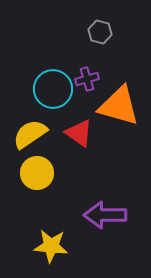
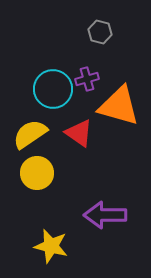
yellow star: rotated 8 degrees clockwise
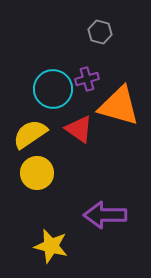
red triangle: moved 4 px up
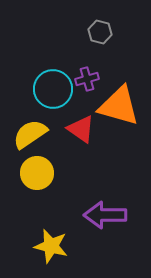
red triangle: moved 2 px right
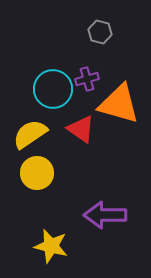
orange triangle: moved 2 px up
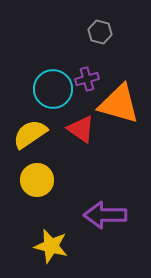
yellow circle: moved 7 px down
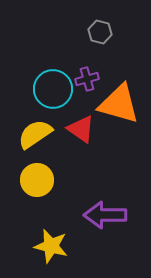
yellow semicircle: moved 5 px right
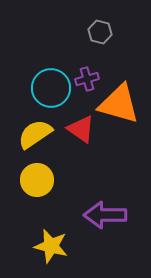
cyan circle: moved 2 px left, 1 px up
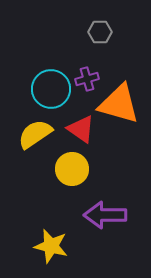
gray hexagon: rotated 15 degrees counterclockwise
cyan circle: moved 1 px down
yellow circle: moved 35 px right, 11 px up
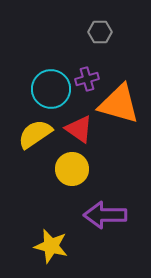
red triangle: moved 2 px left
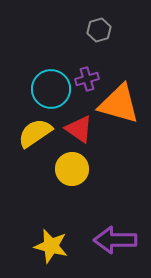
gray hexagon: moved 1 px left, 2 px up; rotated 15 degrees counterclockwise
yellow semicircle: moved 1 px up
purple arrow: moved 10 px right, 25 px down
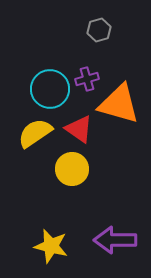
cyan circle: moved 1 px left
